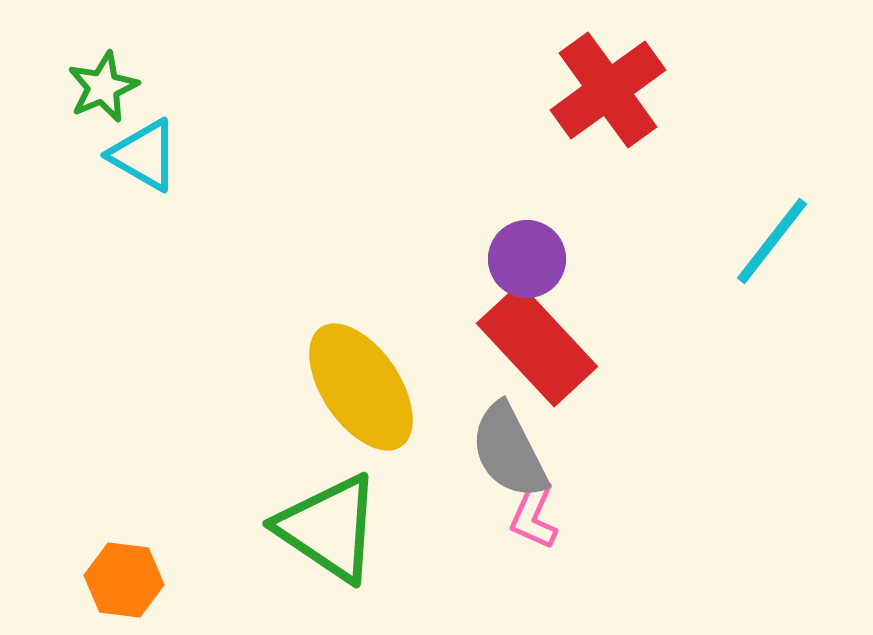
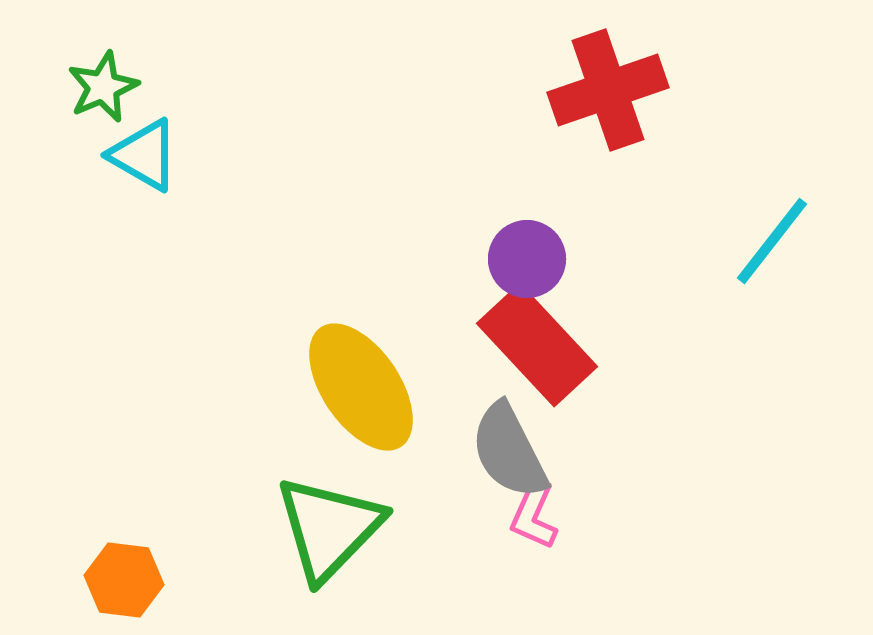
red cross: rotated 17 degrees clockwise
green triangle: rotated 40 degrees clockwise
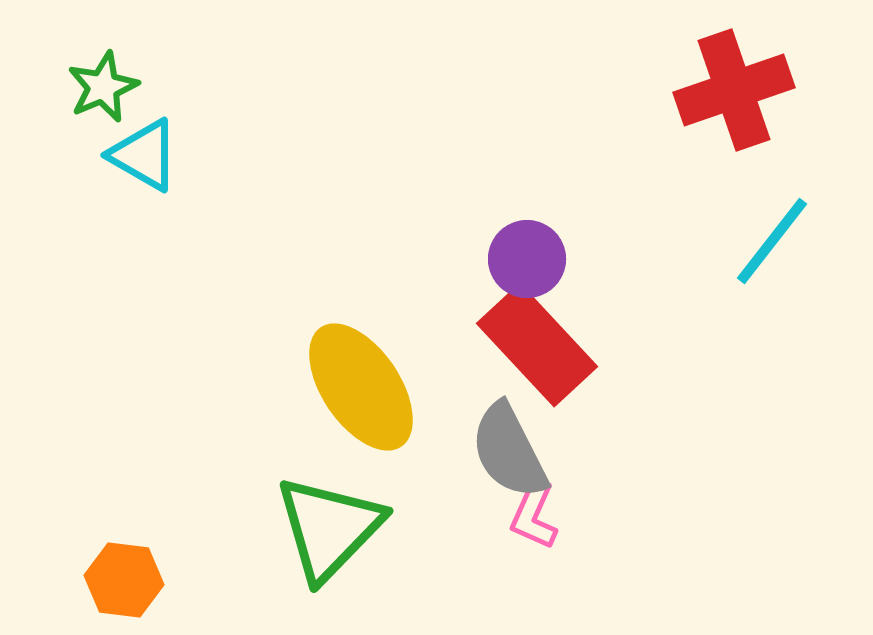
red cross: moved 126 px right
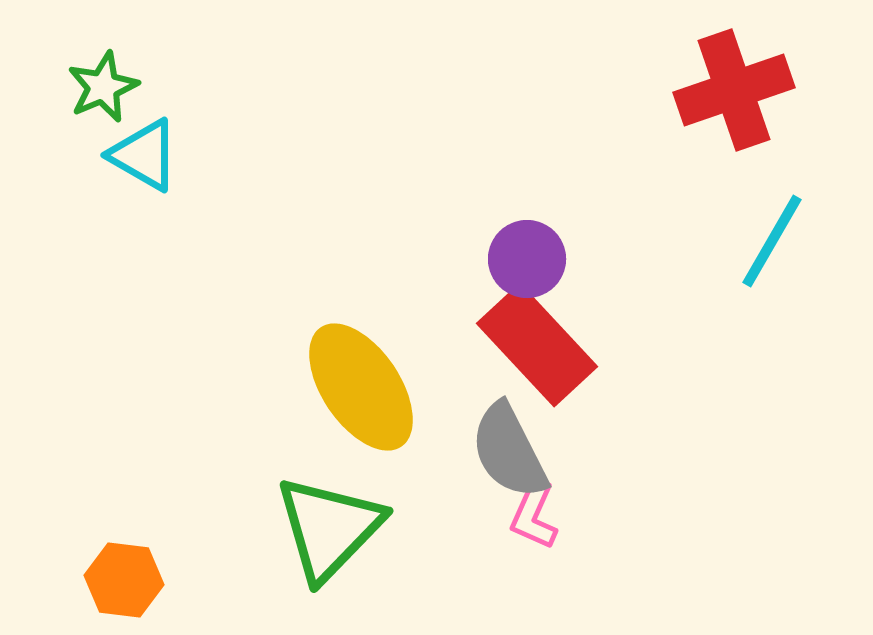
cyan line: rotated 8 degrees counterclockwise
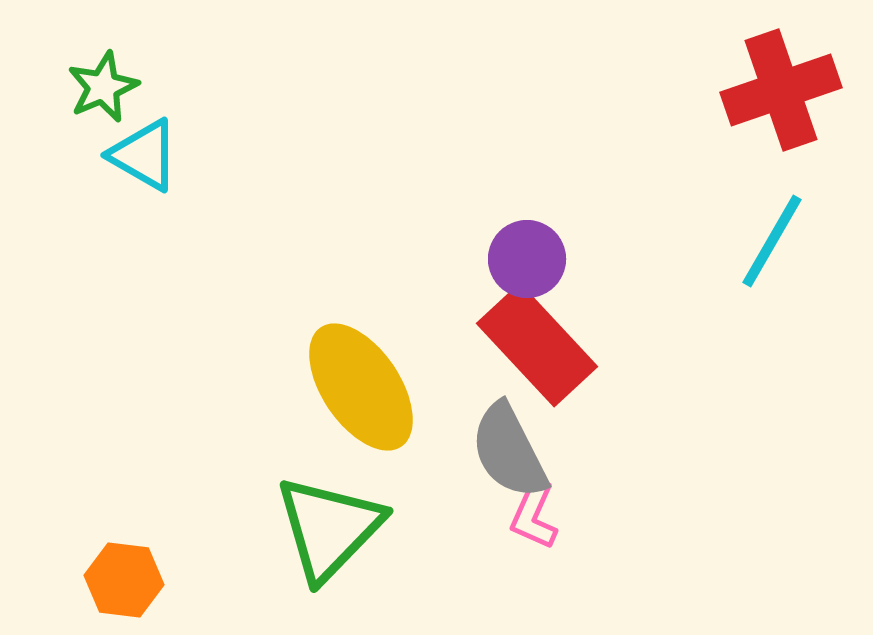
red cross: moved 47 px right
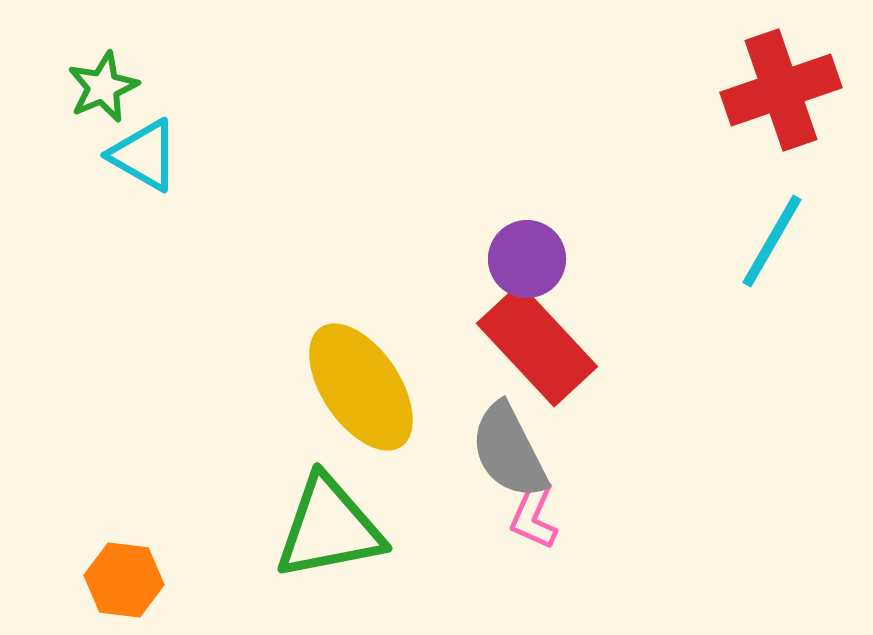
green triangle: rotated 35 degrees clockwise
